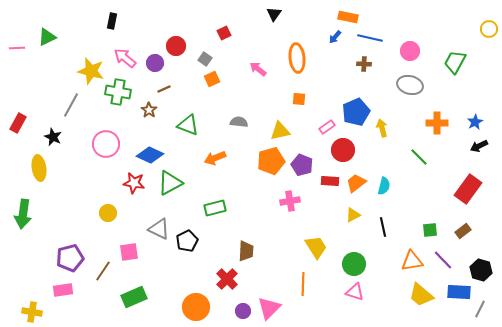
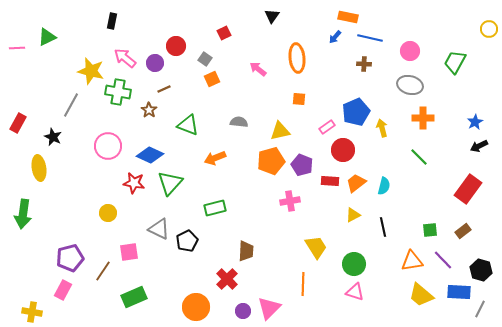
black triangle at (274, 14): moved 2 px left, 2 px down
orange cross at (437, 123): moved 14 px left, 5 px up
pink circle at (106, 144): moved 2 px right, 2 px down
green triangle at (170, 183): rotated 20 degrees counterclockwise
pink rectangle at (63, 290): rotated 54 degrees counterclockwise
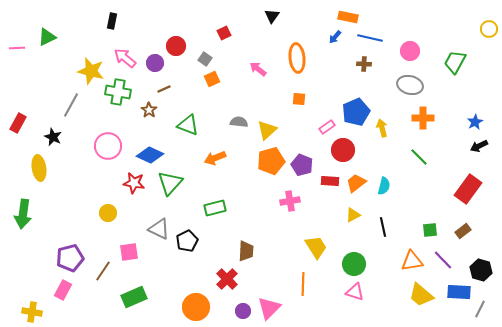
yellow triangle at (280, 131): moved 13 px left, 1 px up; rotated 30 degrees counterclockwise
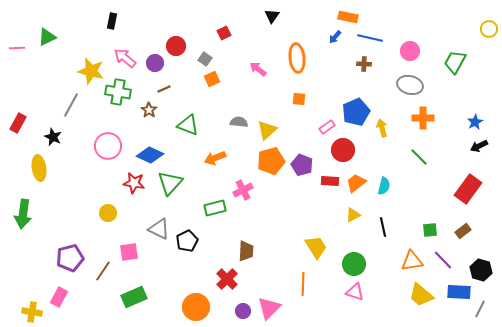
pink cross at (290, 201): moved 47 px left, 11 px up; rotated 18 degrees counterclockwise
pink rectangle at (63, 290): moved 4 px left, 7 px down
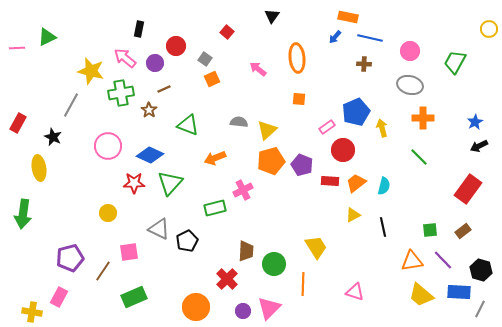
black rectangle at (112, 21): moved 27 px right, 8 px down
red square at (224, 33): moved 3 px right, 1 px up; rotated 24 degrees counterclockwise
green cross at (118, 92): moved 3 px right, 1 px down; rotated 20 degrees counterclockwise
red star at (134, 183): rotated 10 degrees counterclockwise
green circle at (354, 264): moved 80 px left
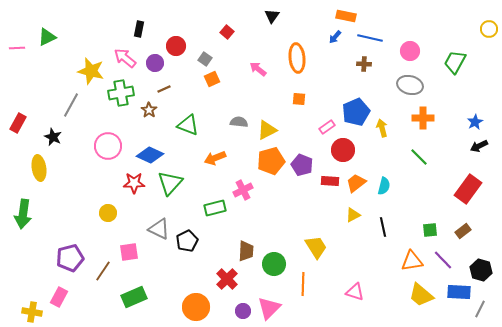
orange rectangle at (348, 17): moved 2 px left, 1 px up
yellow triangle at (267, 130): rotated 15 degrees clockwise
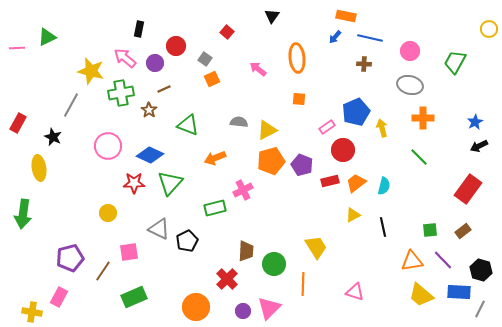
red rectangle at (330, 181): rotated 18 degrees counterclockwise
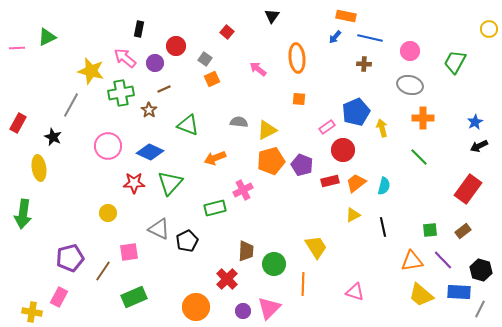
blue diamond at (150, 155): moved 3 px up
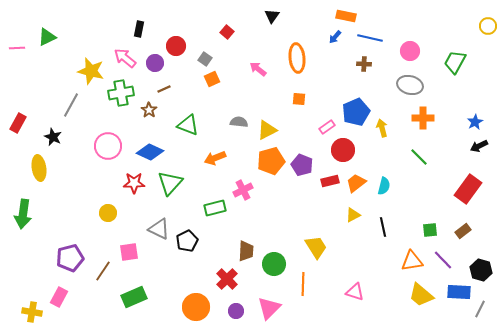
yellow circle at (489, 29): moved 1 px left, 3 px up
purple circle at (243, 311): moved 7 px left
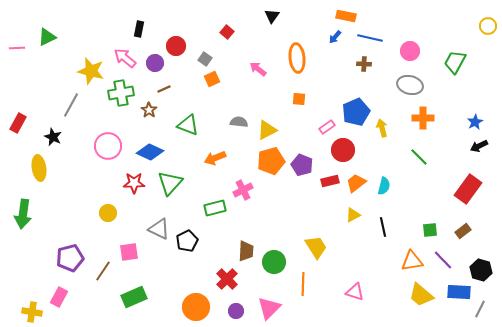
green circle at (274, 264): moved 2 px up
